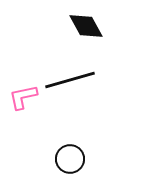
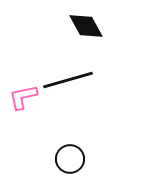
black line: moved 2 px left
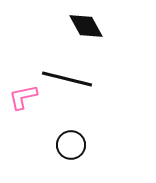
black line: moved 1 px left, 1 px up; rotated 30 degrees clockwise
black circle: moved 1 px right, 14 px up
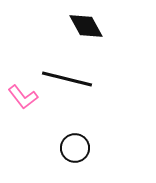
pink L-shape: rotated 116 degrees counterclockwise
black circle: moved 4 px right, 3 px down
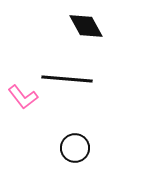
black line: rotated 9 degrees counterclockwise
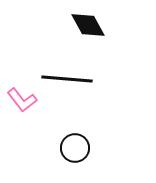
black diamond: moved 2 px right, 1 px up
pink L-shape: moved 1 px left, 3 px down
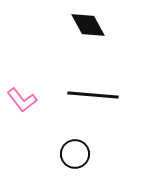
black line: moved 26 px right, 16 px down
black circle: moved 6 px down
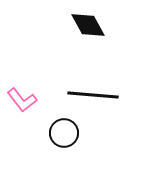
black circle: moved 11 px left, 21 px up
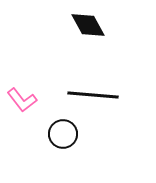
black circle: moved 1 px left, 1 px down
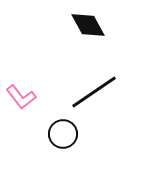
black line: moved 1 px right, 3 px up; rotated 39 degrees counterclockwise
pink L-shape: moved 1 px left, 3 px up
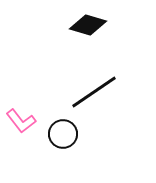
black diamond: rotated 45 degrees counterclockwise
pink L-shape: moved 24 px down
